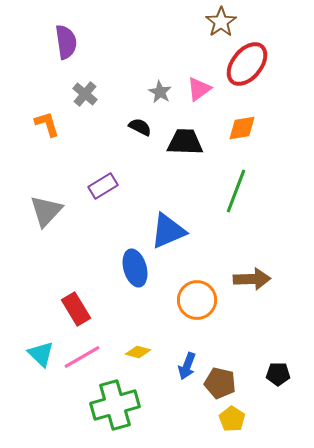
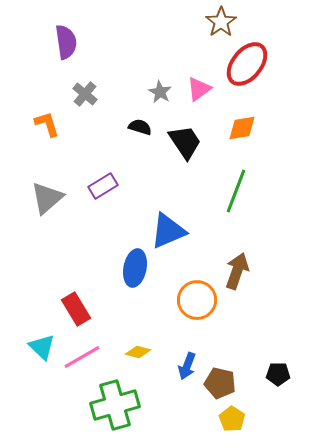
black semicircle: rotated 10 degrees counterclockwise
black trapezoid: rotated 54 degrees clockwise
gray triangle: moved 1 px right, 13 px up; rotated 6 degrees clockwise
blue ellipse: rotated 27 degrees clockwise
brown arrow: moved 15 px left, 8 px up; rotated 69 degrees counterclockwise
cyan triangle: moved 1 px right, 7 px up
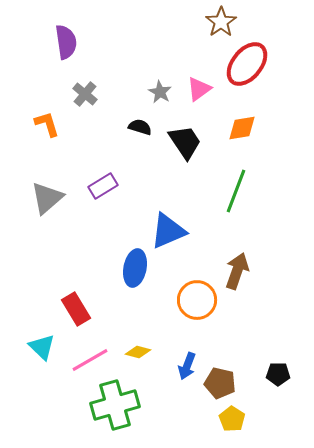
pink line: moved 8 px right, 3 px down
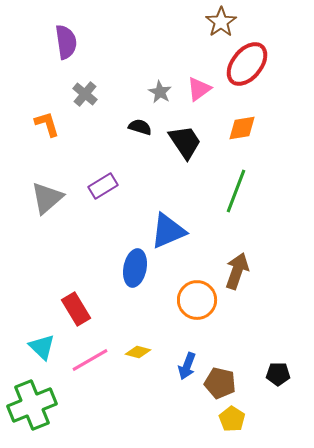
green cross: moved 83 px left; rotated 6 degrees counterclockwise
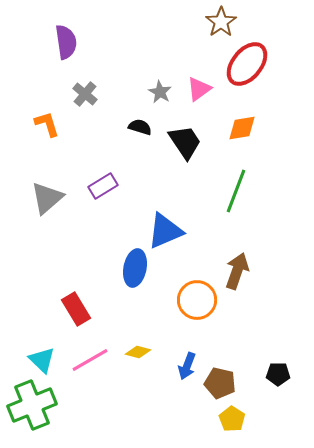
blue triangle: moved 3 px left
cyan triangle: moved 13 px down
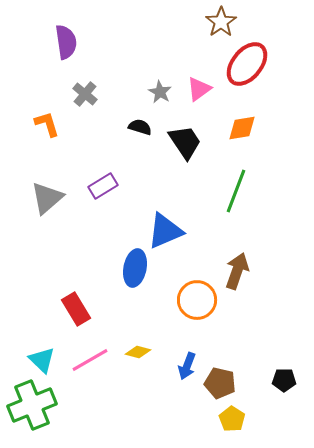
black pentagon: moved 6 px right, 6 px down
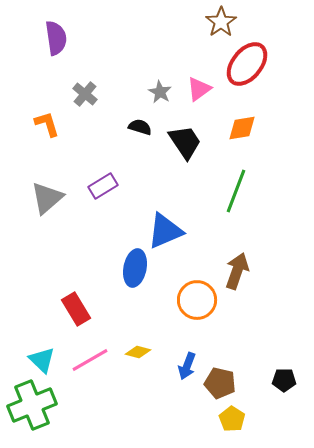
purple semicircle: moved 10 px left, 4 px up
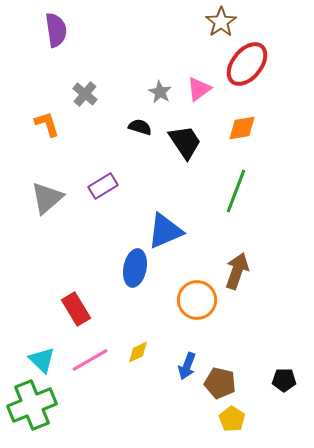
purple semicircle: moved 8 px up
yellow diamond: rotated 40 degrees counterclockwise
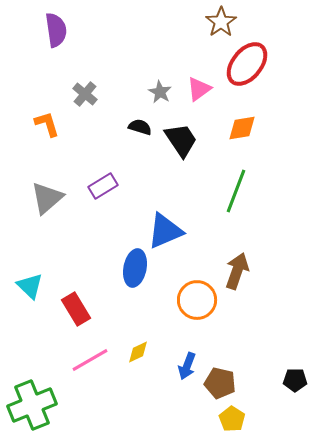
black trapezoid: moved 4 px left, 2 px up
cyan triangle: moved 12 px left, 74 px up
black pentagon: moved 11 px right
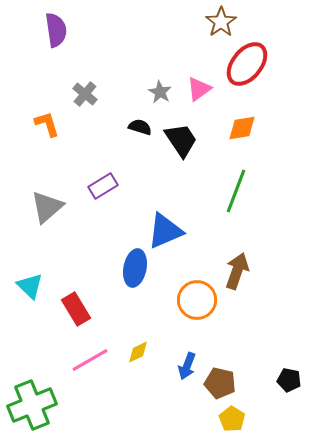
gray triangle: moved 9 px down
black pentagon: moved 6 px left; rotated 10 degrees clockwise
